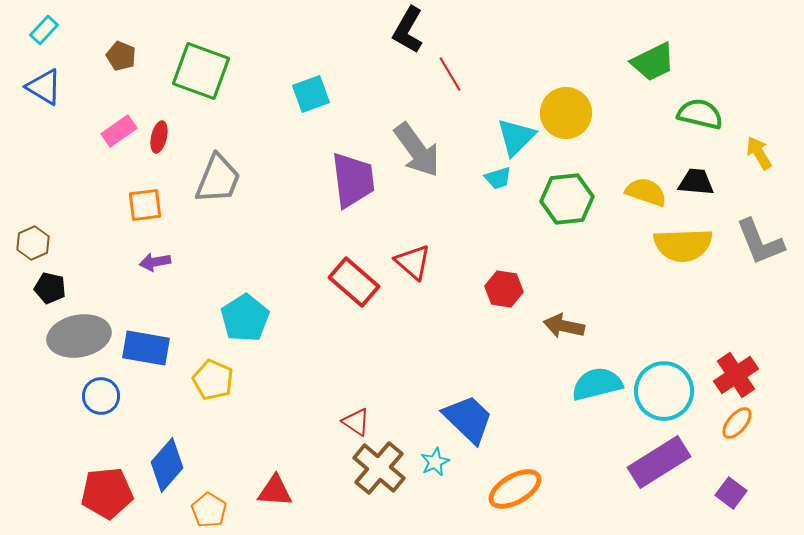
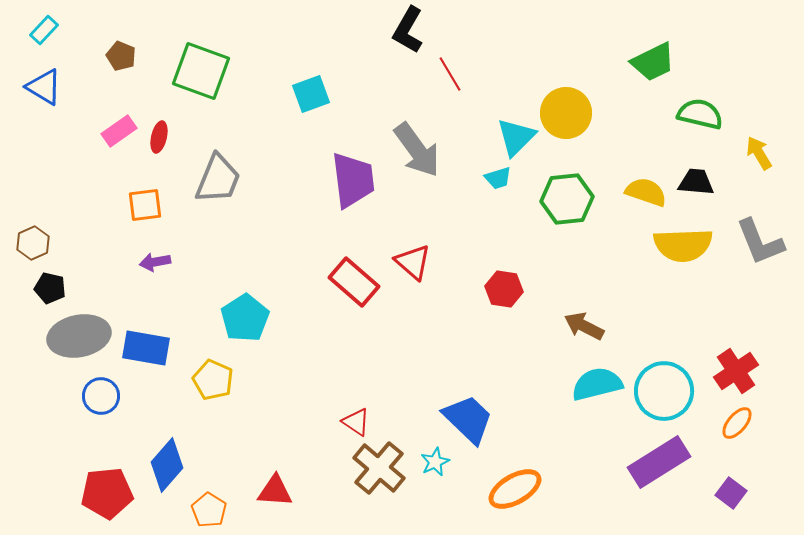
brown arrow at (564, 326): moved 20 px right; rotated 15 degrees clockwise
red cross at (736, 375): moved 4 px up
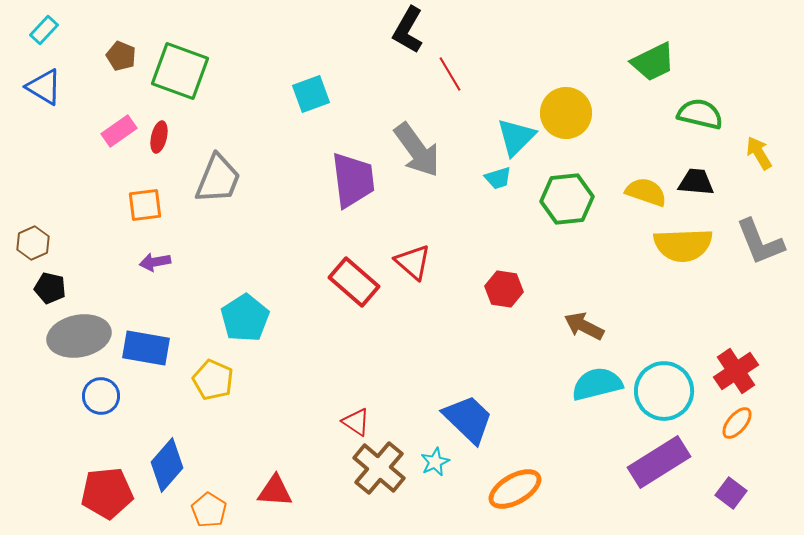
green square at (201, 71): moved 21 px left
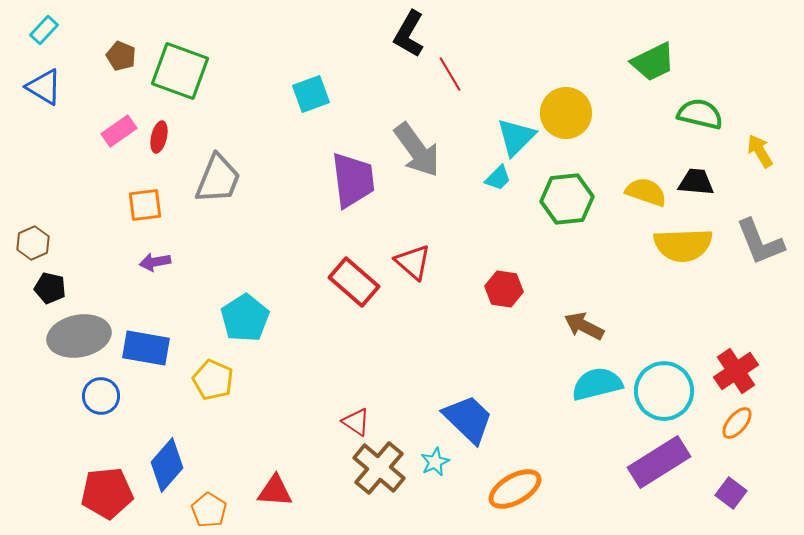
black L-shape at (408, 30): moved 1 px right, 4 px down
yellow arrow at (759, 153): moved 1 px right, 2 px up
cyan trapezoid at (498, 178): rotated 28 degrees counterclockwise
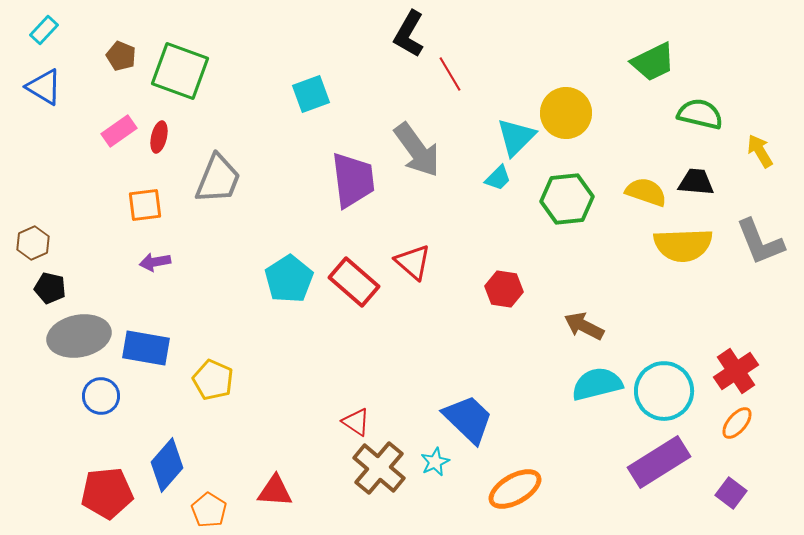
cyan pentagon at (245, 318): moved 44 px right, 39 px up
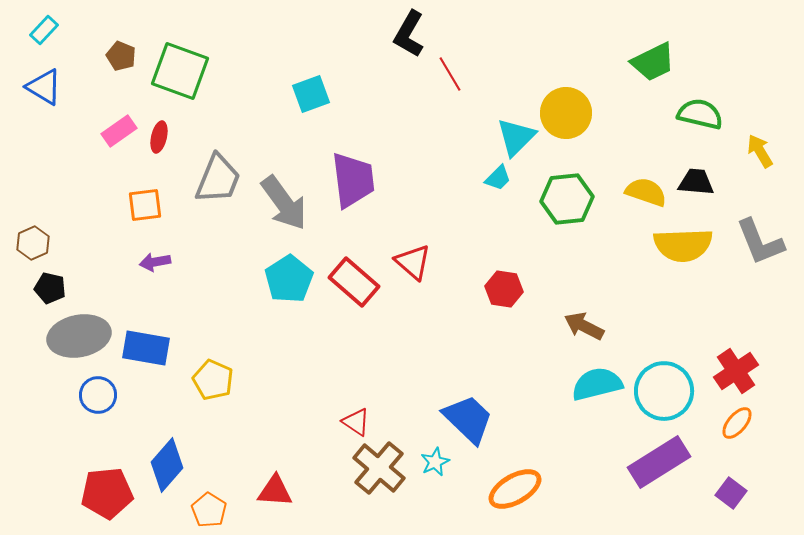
gray arrow at (417, 150): moved 133 px left, 53 px down
blue circle at (101, 396): moved 3 px left, 1 px up
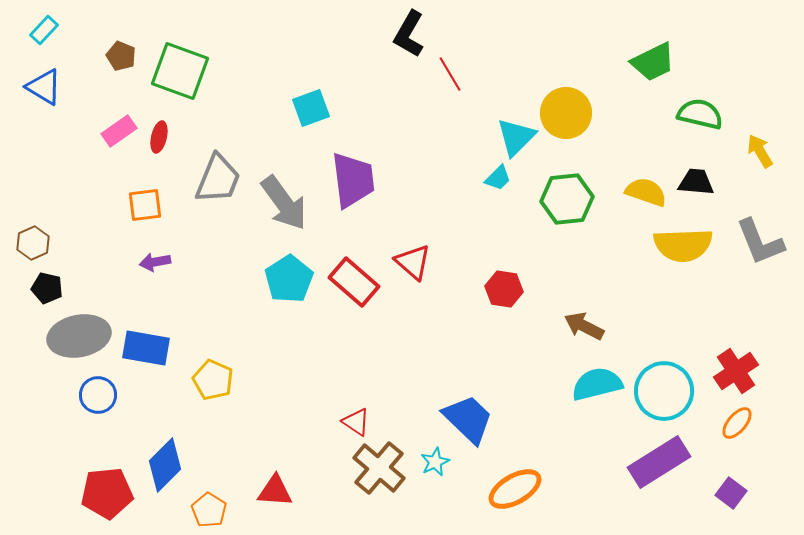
cyan square at (311, 94): moved 14 px down
black pentagon at (50, 288): moved 3 px left
blue diamond at (167, 465): moved 2 px left; rotated 4 degrees clockwise
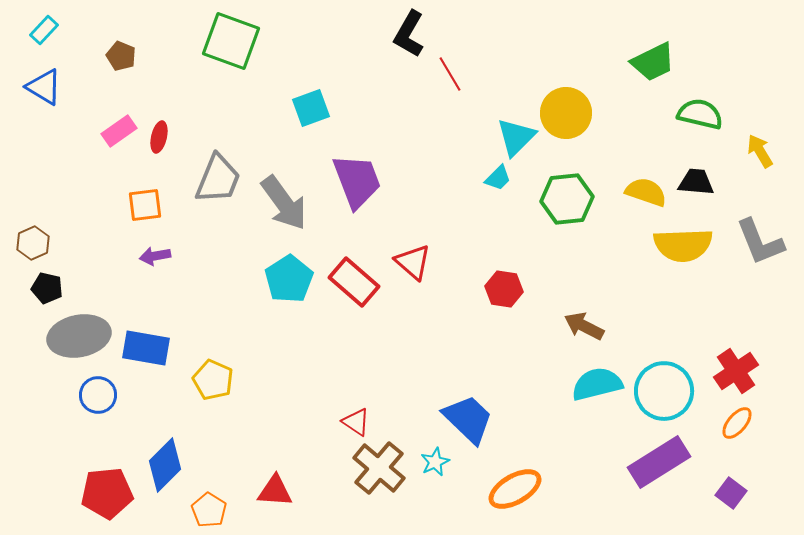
green square at (180, 71): moved 51 px right, 30 px up
purple trapezoid at (353, 180): moved 4 px right, 1 px down; rotated 14 degrees counterclockwise
purple arrow at (155, 262): moved 6 px up
